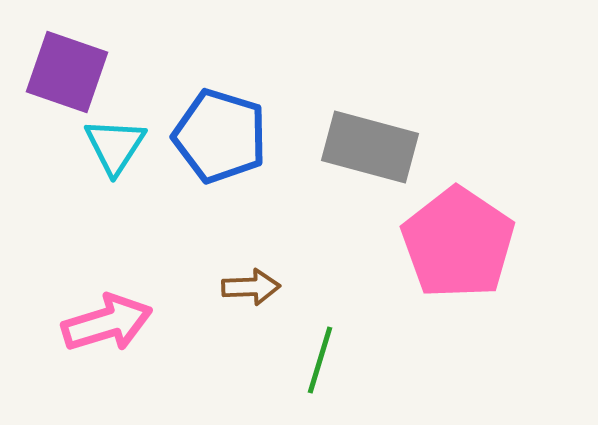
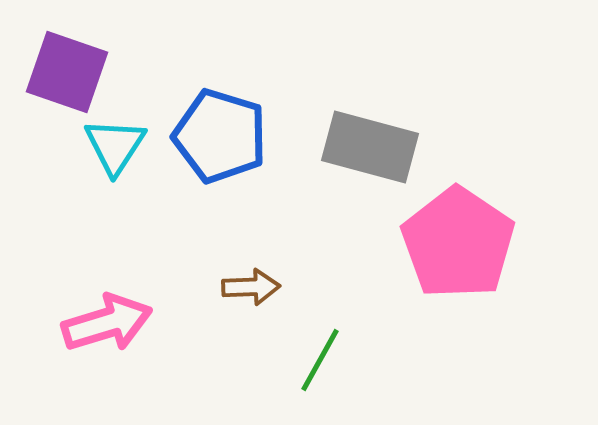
green line: rotated 12 degrees clockwise
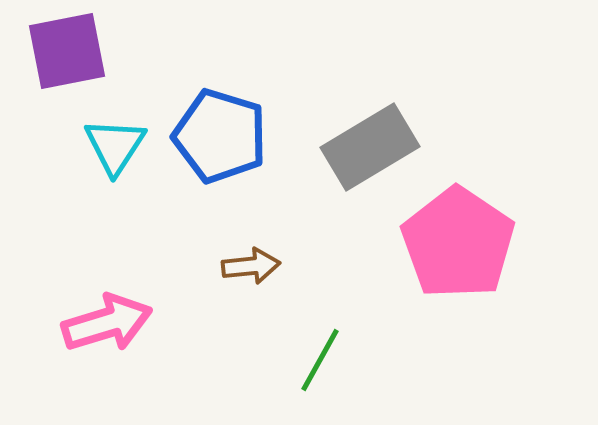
purple square: moved 21 px up; rotated 30 degrees counterclockwise
gray rectangle: rotated 46 degrees counterclockwise
brown arrow: moved 21 px up; rotated 4 degrees counterclockwise
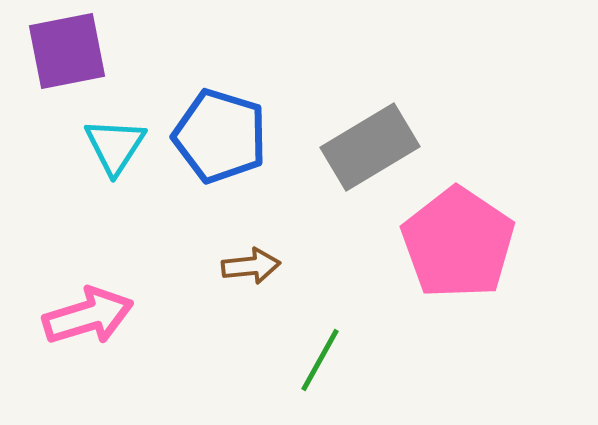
pink arrow: moved 19 px left, 7 px up
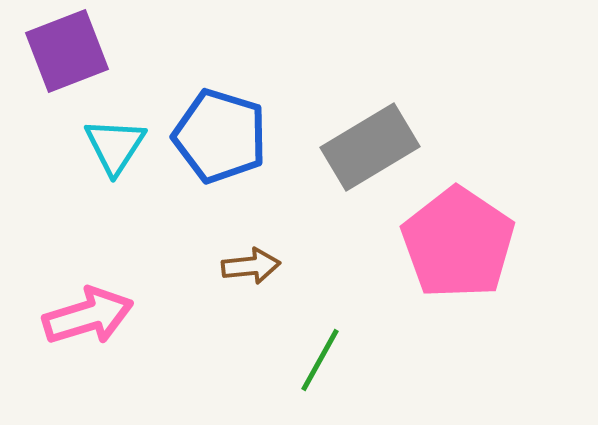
purple square: rotated 10 degrees counterclockwise
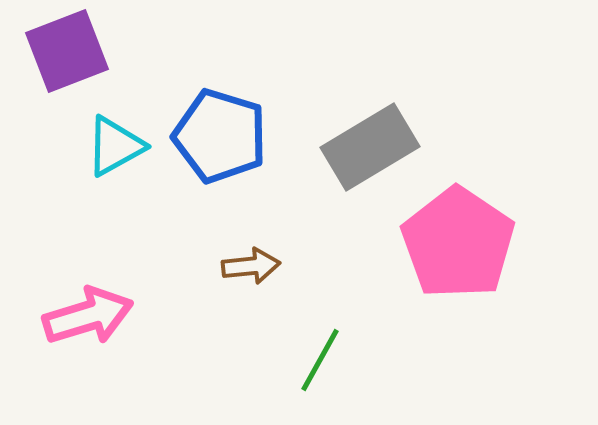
cyan triangle: rotated 28 degrees clockwise
